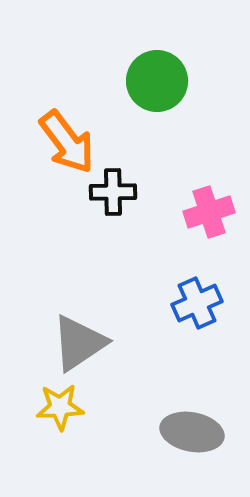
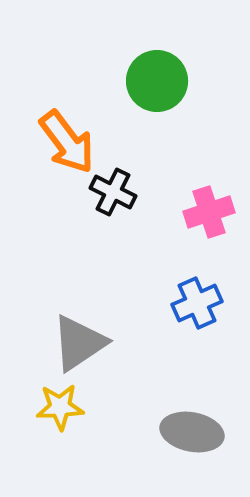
black cross: rotated 27 degrees clockwise
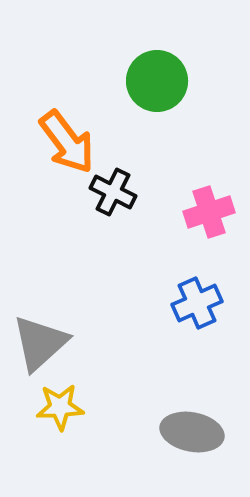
gray triangle: moved 39 px left; rotated 8 degrees counterclockwise
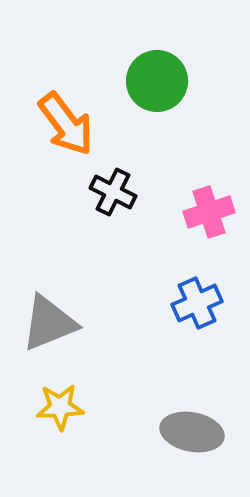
orange arrow: moved 1 px left, 18 px up
gray triangle: moved 9 px right, 20 px up; rotated 20 degrees clockwise
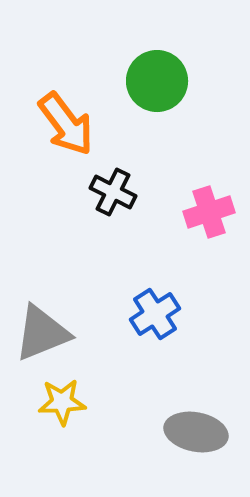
blue cross: moved 42 px left, 11 px down; rotated 9 degrees counterclockwise
gray triangle: moved 7 px left, 10 px down
yellow star: moved 2 px right, 5 px up
gray ellipse: moved 4 px right
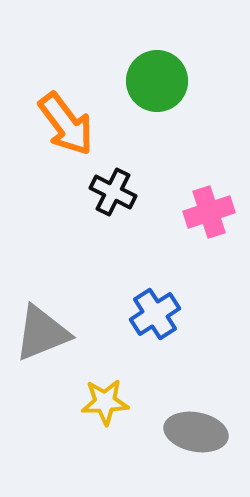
yellow star: moved 43 px right
